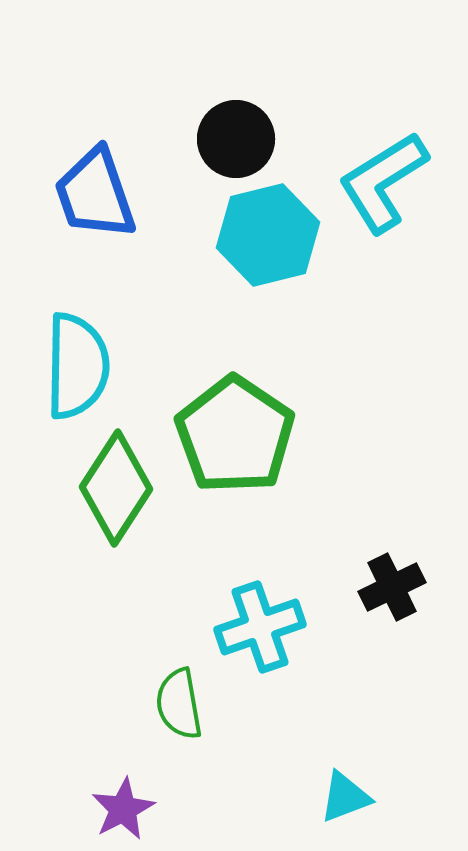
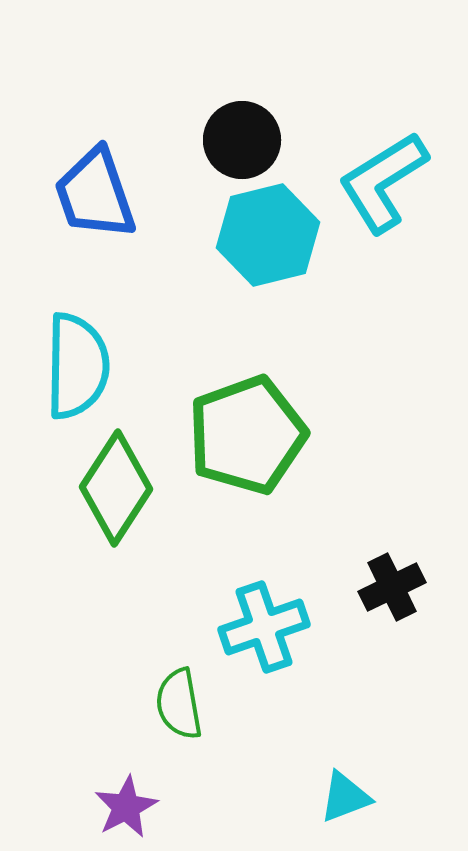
black circle: moved 6 px right, 1 px down
green pentagon: moved 12 px right; rotated 18 degrees clockwise
cyan cross: moved 4 px right
purple star: moved 3 px right, 2 px up
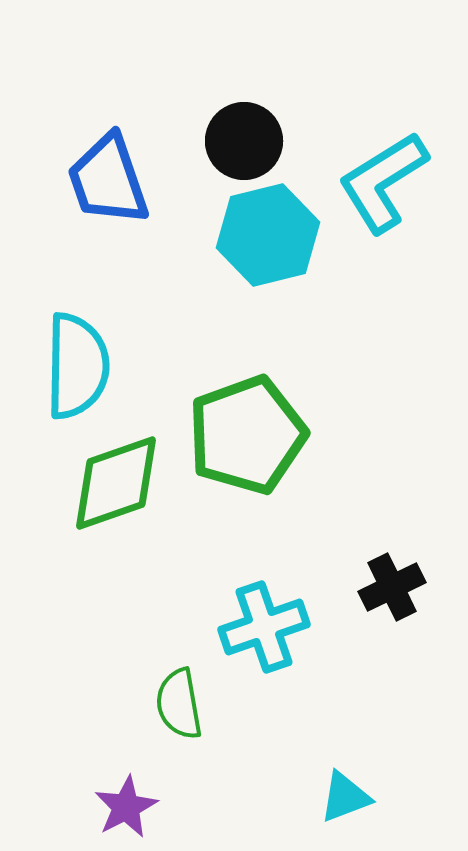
black circle: moved 2 px right, 1 px down
blue trapezoid: moved 13 px right, 14 px up
green diamond: moved 5 px up; rotated 38 degrees clockwise
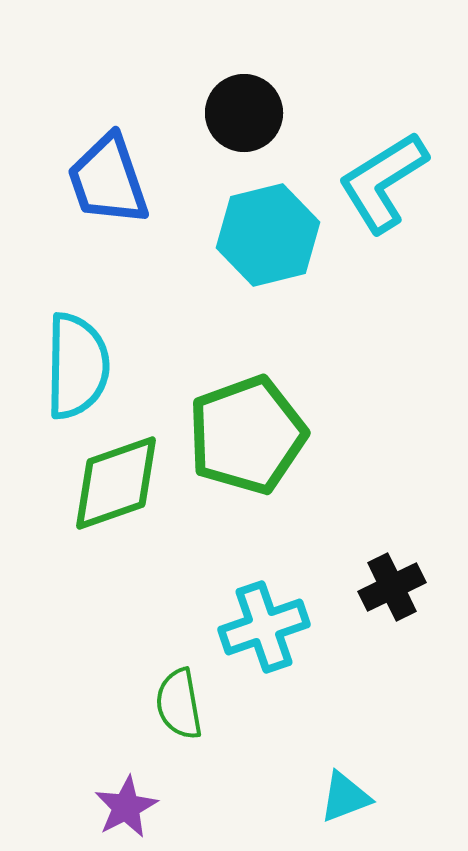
black circle: moved 28 px up
